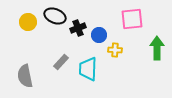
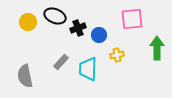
yellow cross: moved 2 px right, 5 px down; rotated 16 degrees counterclockwise
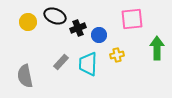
cyan trapezoid: moved 5 px up
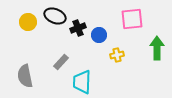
cyan trapezoid: moved 6 px left, 18 px down
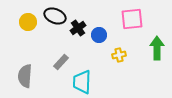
black cross: rotated 14 degrees counterclockwise
yellow cross: moved 2 px right
gray semicircle: rotated 15 degrees clockwise
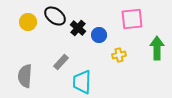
black ellipse: rotated 15 degrees clockwise
black cross: rotated 14 degrees counterclockwise
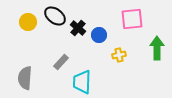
gray semicircle: moved 2 px down
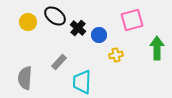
pink square: moved 1 px down; rotated 10 degrees counterclockwise
yellow cross: moved 3 px left
gray rectangle: moved 2 px left
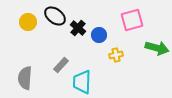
green arrow: rotated 105 degrees clockwise
gray rectangle: moved 2 px right, 3 px down
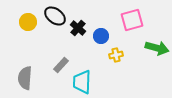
blue circle: moved 2 px right, 1 px down
